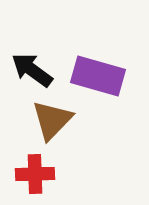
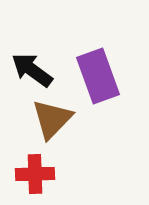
purple rectangle: rotated 54 degrees clockwise
brown triangle: moved 1 px up
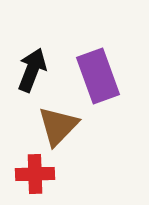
black arrow: rotated 75 degrees clockwise
brown triangle: moved 6 px right, 7 px down
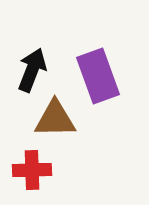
brown triangle: moved 3 px left, 7 px up; rotated 45 degrees clockwise
red cross: moved 3 px left, 4 px up
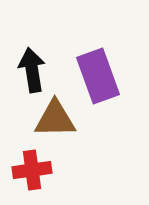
black arrow: rotated 30 degrees counterclockwise
red cross: rotated 6 degrees counterclockwise
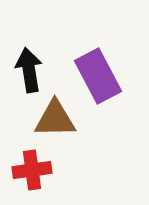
black arrow: moved 3 px left
purple rectangle: rotated 8 degrees counterclockwise
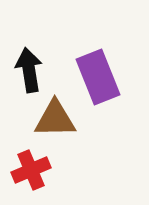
purple rectangle: moved 1 px down; rotated 6 degrees clockwise
red cross: moved 1 px left; rotated 15 degrees counterclockwise
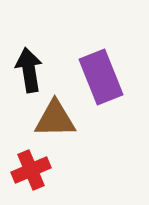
purple rectangle: moved 3 px right
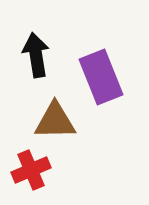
black arrow: moved 7 px right, 15 px up
brown triangle: moved 2 px down
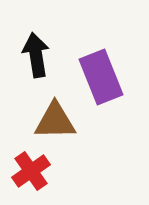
red cross: moved 1 px down; rotated 12 degrees counterclockwise
